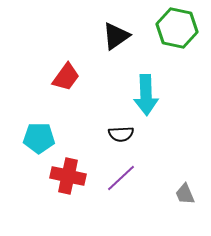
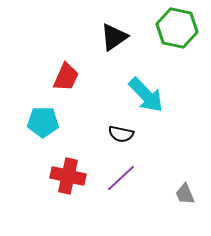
black triangle: moved 2 px left, 1 px down
red trapezoid: rotated 12 degrees counterclockwise
cyan arrow: rotated 42 degrees counterclockwise
black semicircle: rotated 15 degrees clockwise
cyan pentagon: moved 4 px right, 16 px up
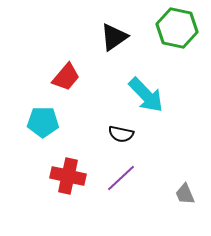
red trapezoid: rotated 16 degrees clockwise
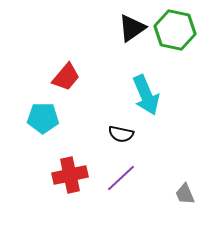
green hexagon: moved 2 px left, 2 px down
black triangle: moved 18 px right, 9 px up
cyan arrow: rotated 21 degrees clockwise
cyan pentagon: moved 4 px up
red cross: moved 2 px right, 1 px up; rotated 24 degrees counterclockwise
